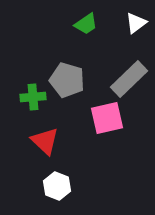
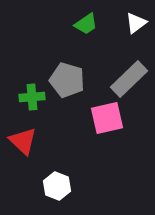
green cross: moved 1 px left
red triangle: moved 22 px left
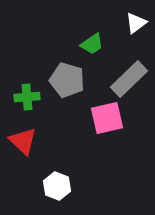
green trapezoid: moved 6 px right, 20 px down
green cross: moved 5 px left
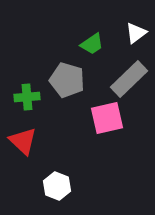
white triangle: moved 10 px down
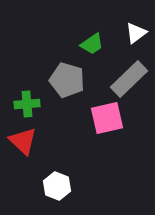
green cross: moved 7 px down
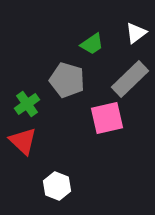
gray rectangle: moved 1 px right
green cross: rotated 30 degrees counterclockwise
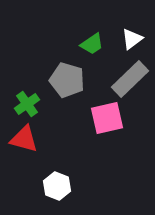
white triangle: moved 4 px left, 6 px down
red triangle: moved 1 px right, 2 px up; rotated 28 degrees counterclockwise
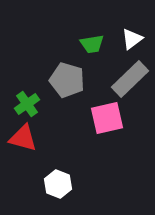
green trapezoid: rotated 25 degrees clockwise
red triangle: moved 1 px left, 1 px up
white hexagon: moved 1 px right, 2 px up
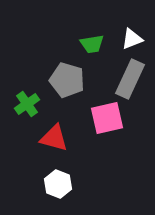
white triangle: rotated 15 degrees clockwise
gray rectangle: rotated 21 degrees counterclockwise
red triangle: moved 31 px right
